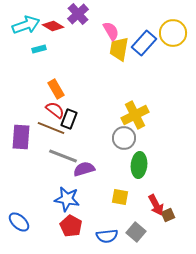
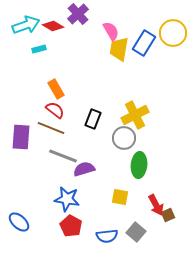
blue rectangle: rotated 10 degrees counterclockwise
black rectangle: moved 24 px right
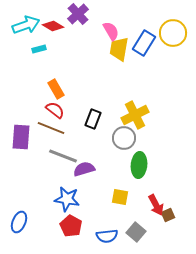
blue ellipse: rotated 70 degrees clockwise
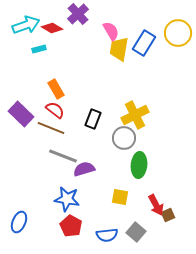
red diamond: moved 1 px left, 2 px down
yellow circle: moved 5 px right
purple rectangle: moved 23 px up; rotated 50 degrees counterclockwise
blue semicircle: moved 1 px up
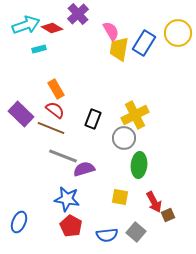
red arrow: moved 2 px left, 3 px up
